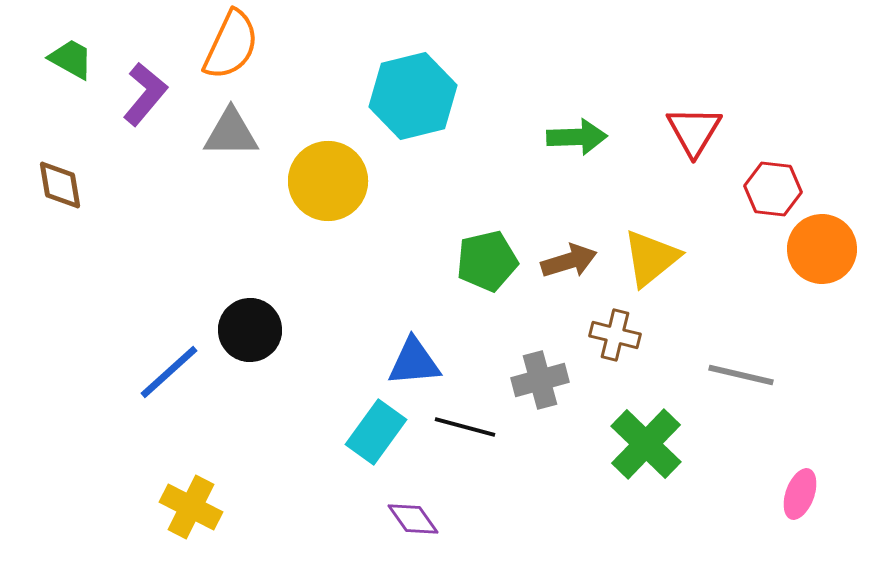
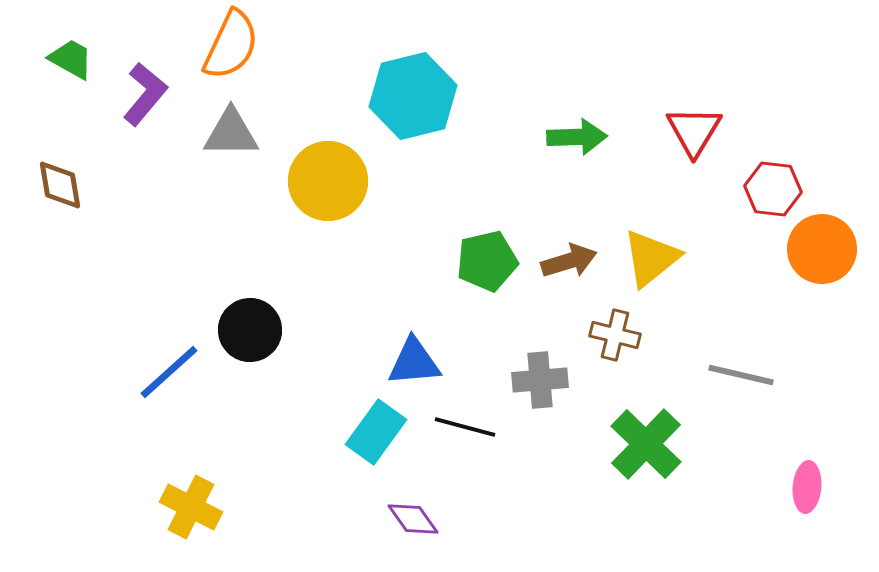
gray cross: rotated 10 degrees clockwise
pink ellipse: moved 7 px right, 7 px up; rotated 15 degrees counterclockwise
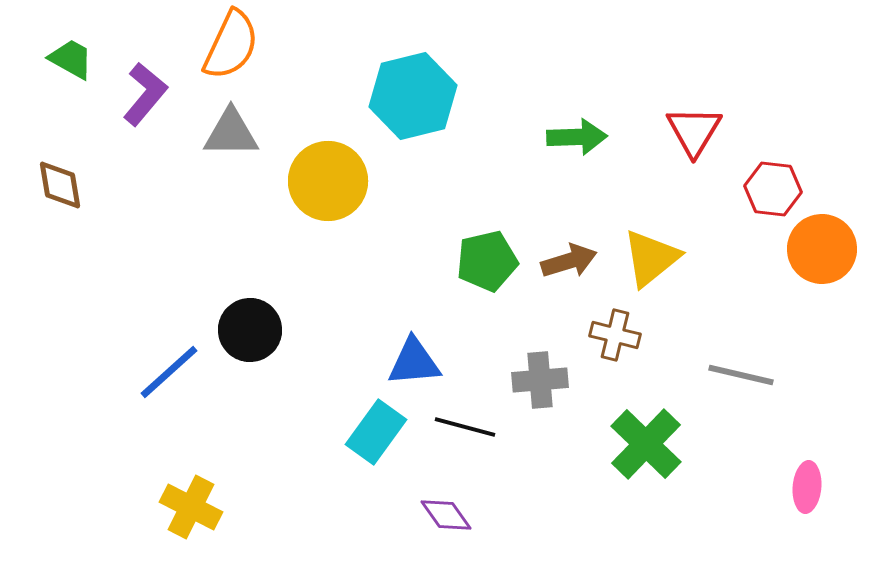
purple diamond: moved 33 px right, 4 px up
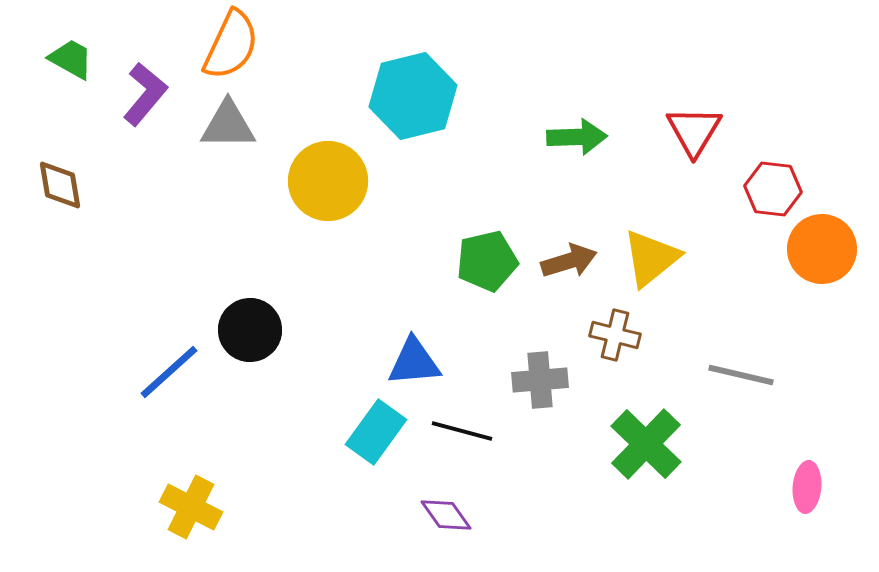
gray triangle: moved 3 px left, 8 px up
black line: moved 3 px left, 4 px down
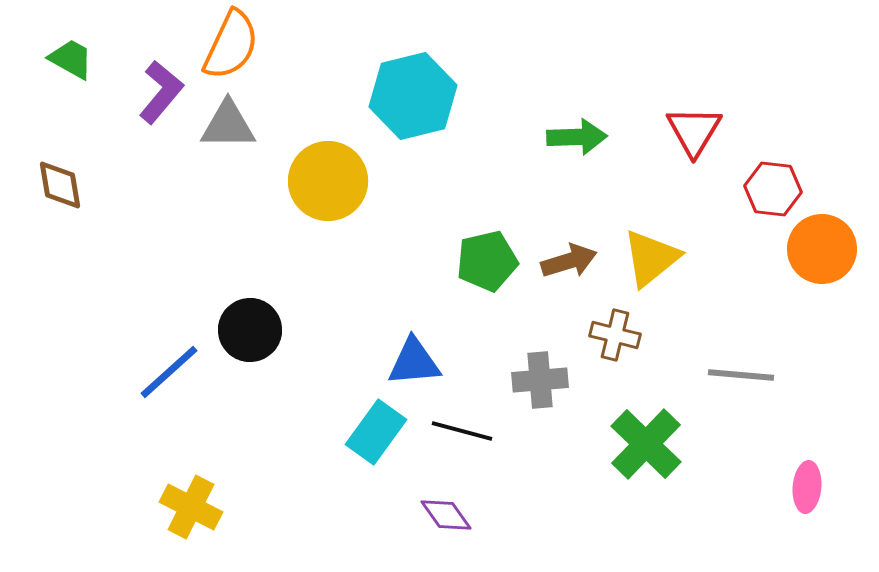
purple L-shape: moved 16 px right, 2 px up
gray line: rotated 8 degrees counterclockwise
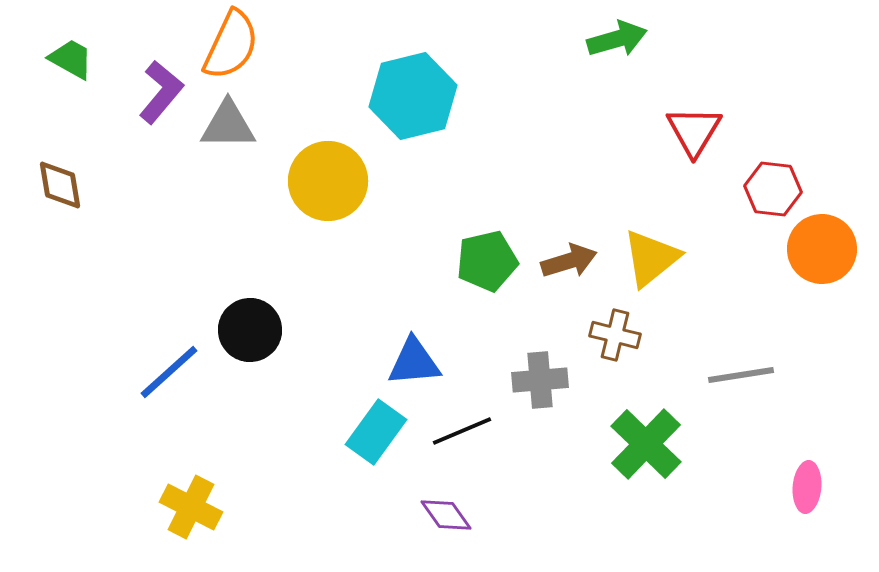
green arrow: moved 40 px right, 98 px up; rotated 14 degrees counterclockwise
gray line: rotated 14 degrees counterclockwise
black line: rotated 38 degrees counterclockwise
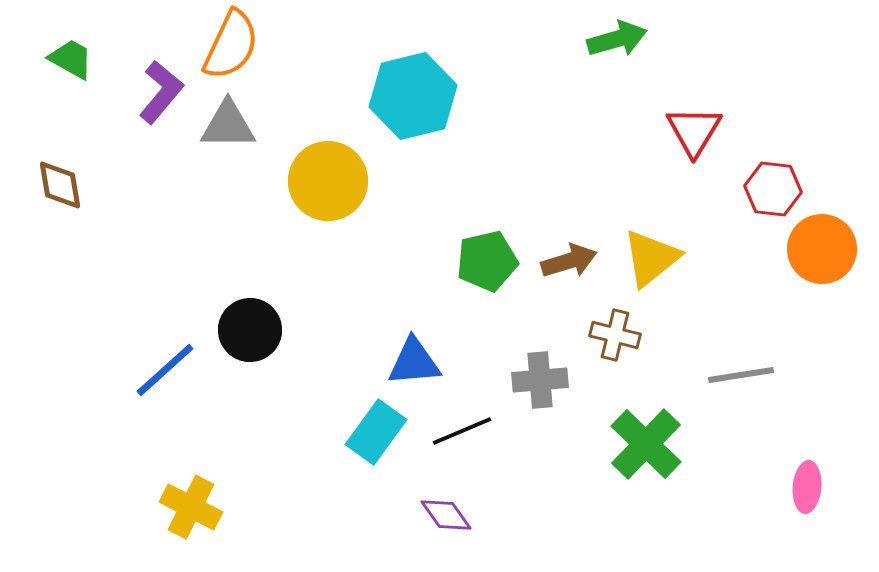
blue line: moved 4 px left, 2 px up
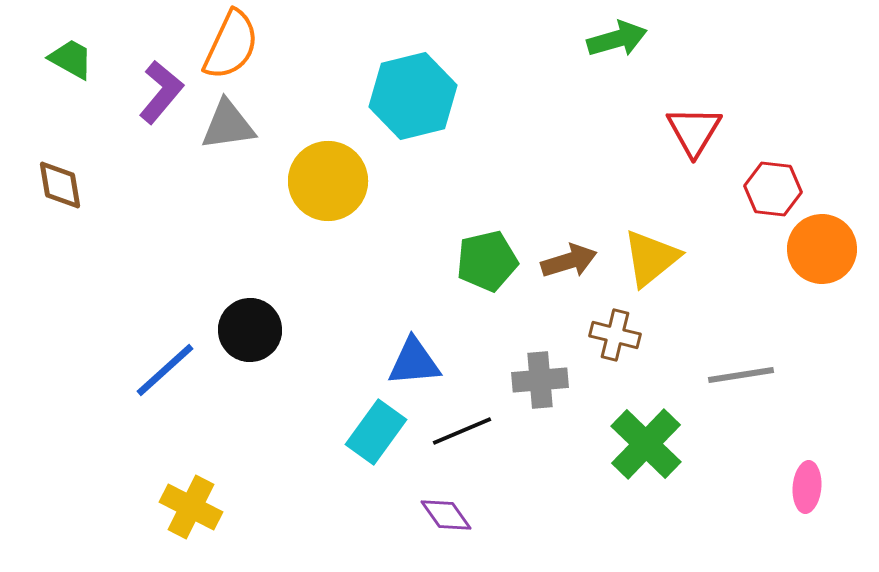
gray triangle: rotated 8 degrees counterclockwise
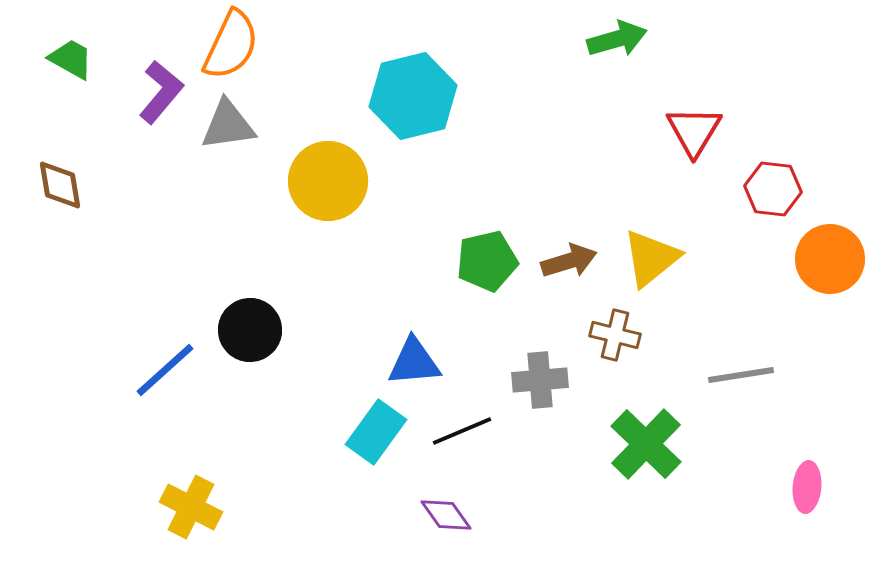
orange circle: moved 8 px right, 10 px down
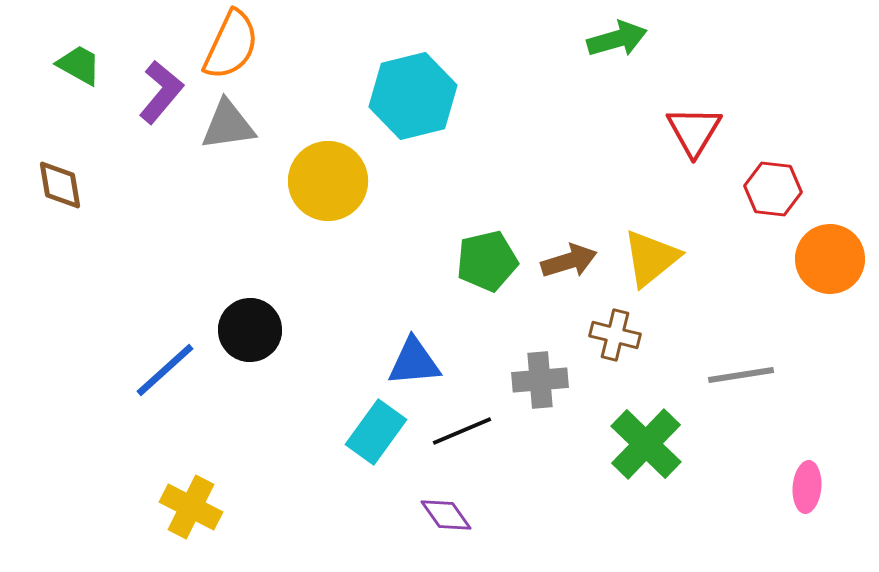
green trapezoid: moved 8 px right, 6 px down
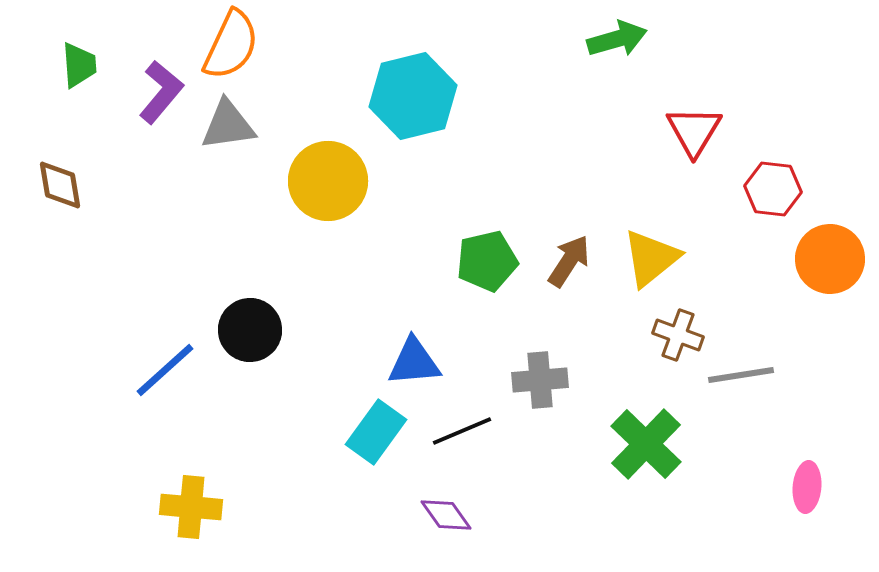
green trapezoid: rotated 57 degrees clockwise
brown arrow: rotated 40 degrees counterclockwise
brown cross: moved 63 px right; rotated 6 degrees clockwise
yellow cross: rotated 22 degrees counterclockwise
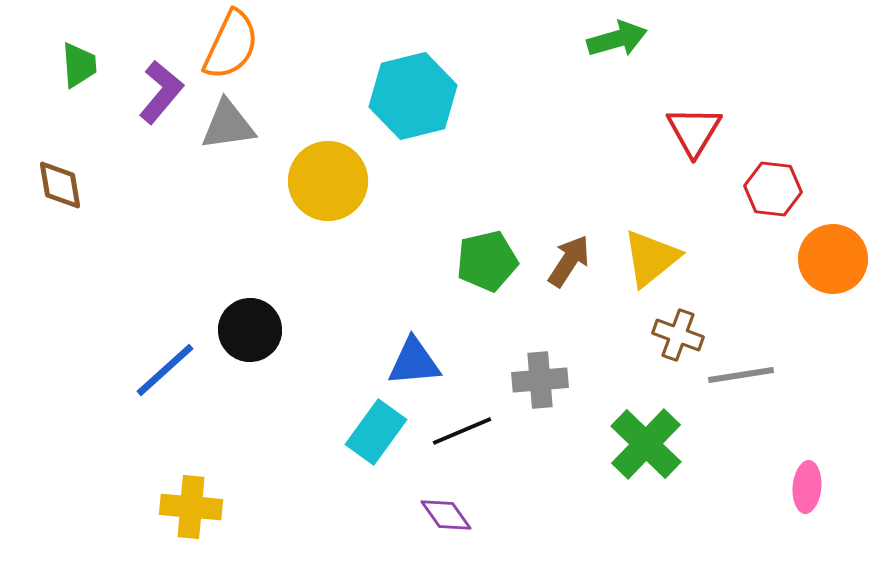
orange circle: moved 3 px right
